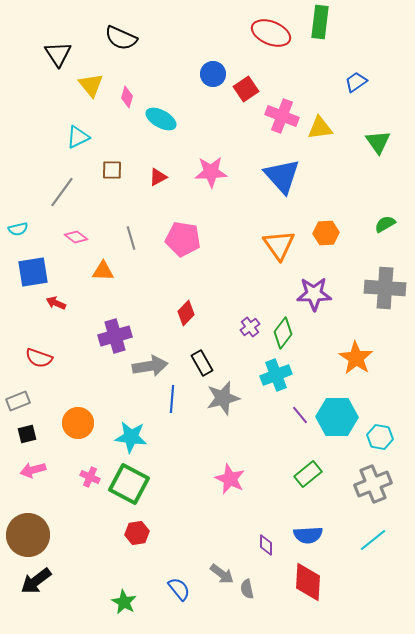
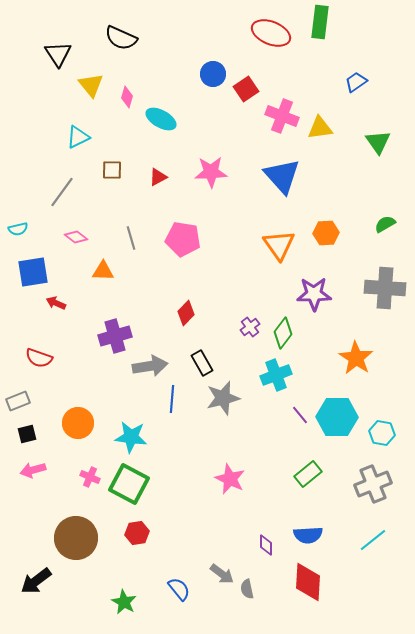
cyan hexagon at (380, 437): moved 2 px right, 4 px up
brown circle at (28, 535): moved 48 px right, 3 px down
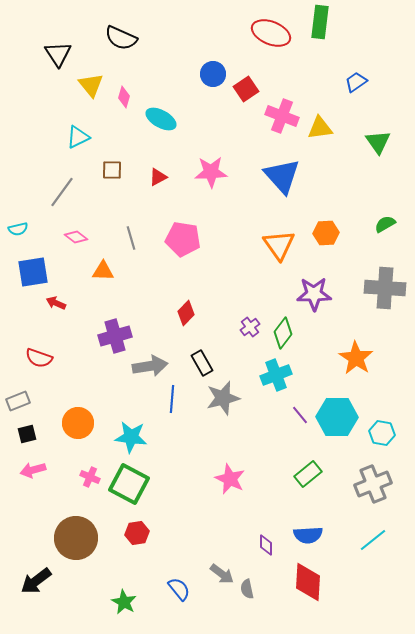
pink diamond at (127, 97): moved 3 px left
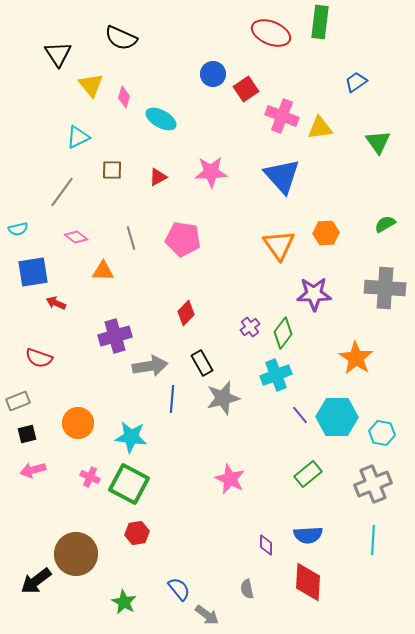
brown circle at (76, 538): moved 16 px down
cyan line at (373, 540): rotated 48 degrees counterclockwise
gray arrow at (222, 574): moved 15 px left, 41 px down
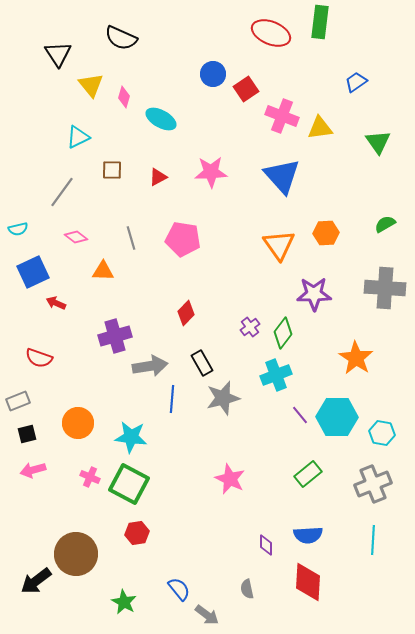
blue square at (33, 272): rotated 16 degrees counterclockwise
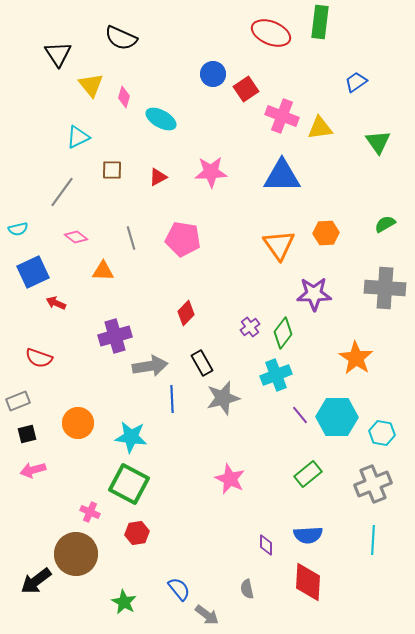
blue triangle at (282, 176): rotated 48 degrees counterclockwise
blue line at (172, 399): rotated 8 degrees counterclockwise
pink cross at (90, 477): moved 35 px down
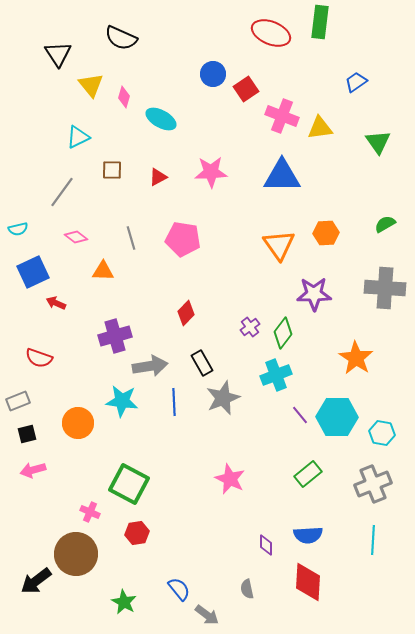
gray star at (223, 398): rotated 8 degrees counterclockwise
blue line at (172, 399): moved 2 px right, 3 px down
cyan star at (131, 437): moved 9 px left, 36 px up
